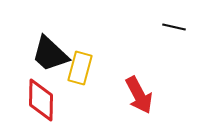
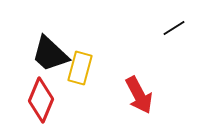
black line: moved 1 px down; rotated 45 degrees counterclockwise
red diamond: rotated 21 degrees clockwise
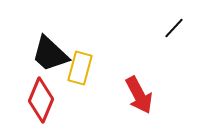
black line: rotated 15 degrees counterclockwise
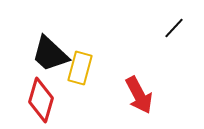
red diamond: rotated 6 degrees counterclockwise
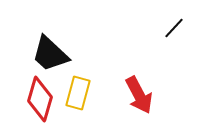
yellow rectangle: moved 2 px left, 25 px down
red diamond: moved 1 px left, 1 px up
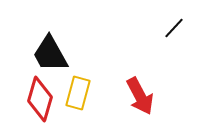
black trapezoid: rotated 18 degrees clockwise
red arrow: moved 1 px right, 1 px down
